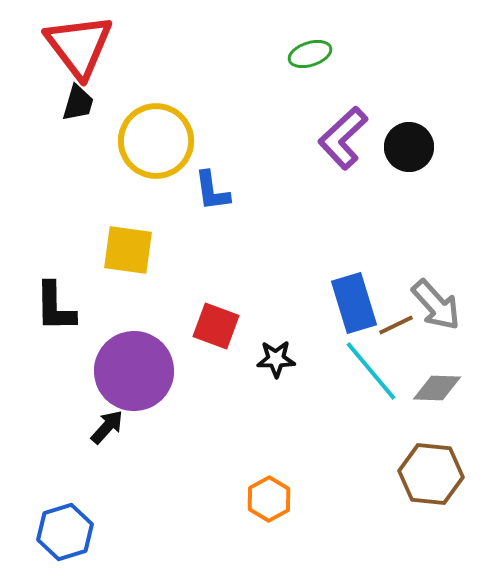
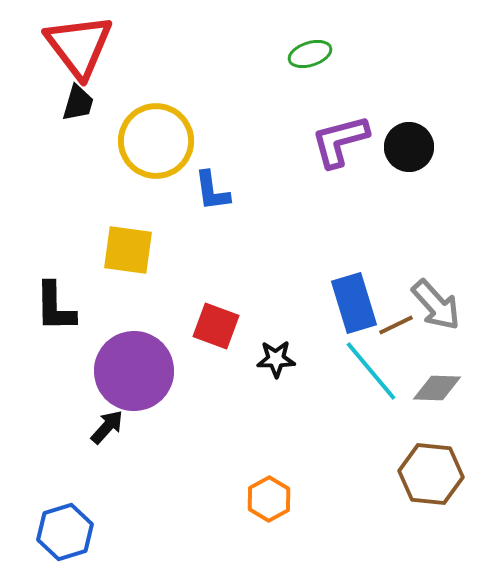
purple L-shape: moved 3 px left, 3 px down; rotated 28 degrees clockwise
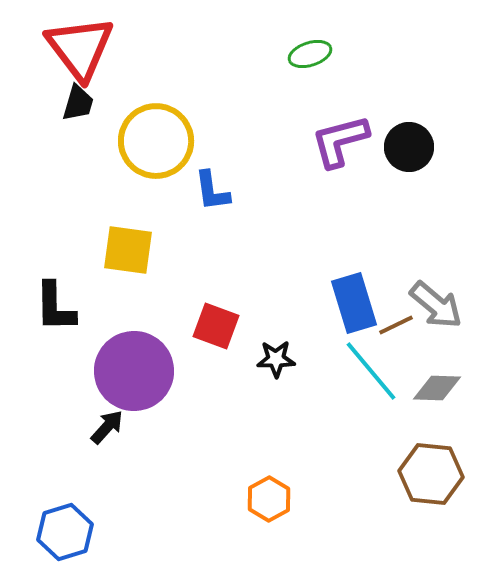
red triangle: moved 1 px right, 2 px down
gray arrow: rotated 8 degrees counterclockwise
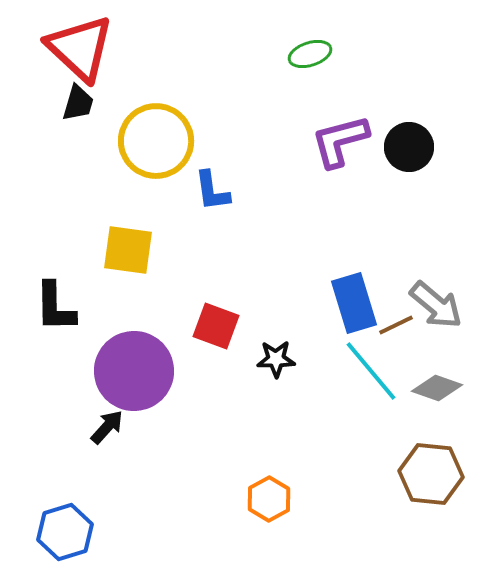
red triangle: rotated 10 degrees counterclockwise
gray diamond: rotated 18 degrees clockwise
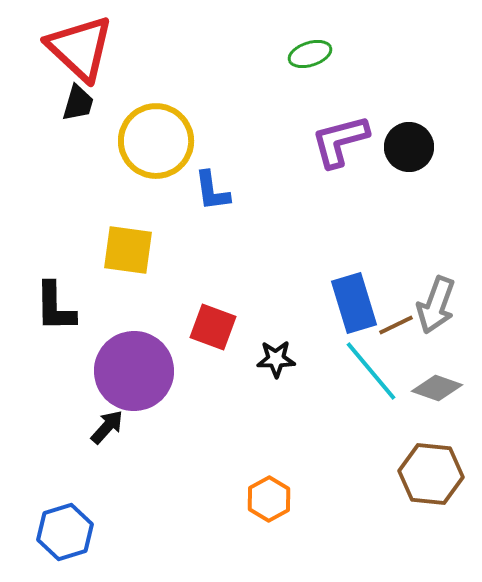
gray arrow: rotated 70 degrees clockwise
red square: moved 3 px left, 1 px down
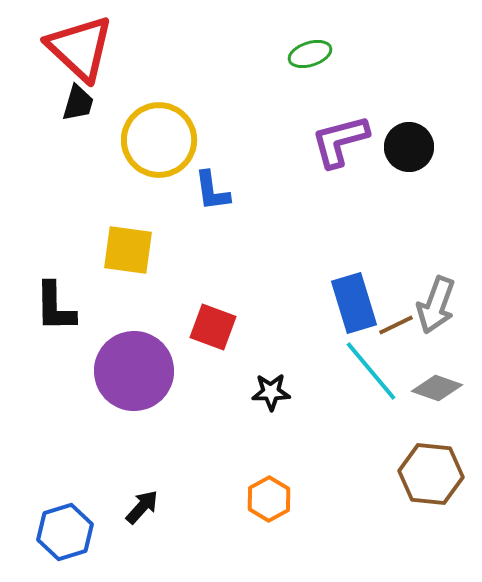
yellow circle: moved 3 px right, 1 px up
black star: moved 5 px left, 33 px down
black arrow: moved 35 px right, 80 px down
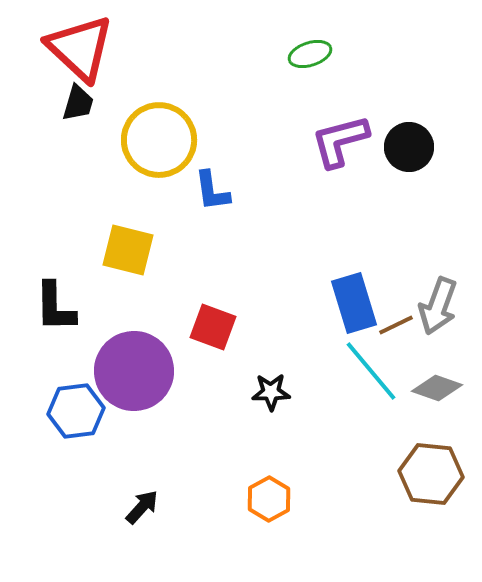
yellow square: rotated 6 degrees clockwise
gray arrow: moved 2 px right, 1 px down
blue hexagon: moved 11 px right, 121 px up; rotated 10 degrees clockwise
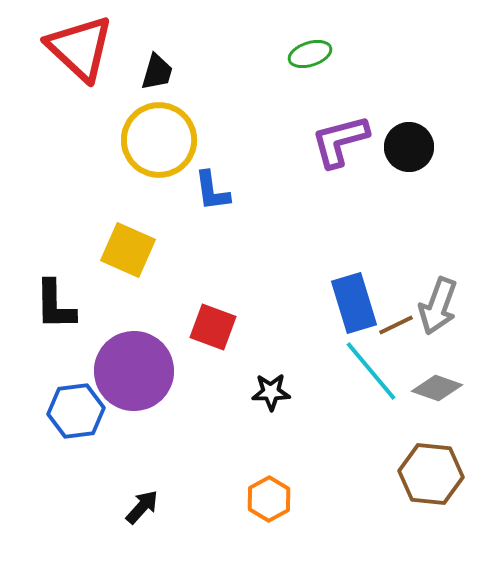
black trapezoid: moved 79 px right, 31 px up
yellow square: rotated 10 degrees clockwise
black L-shape: moved 2 px up
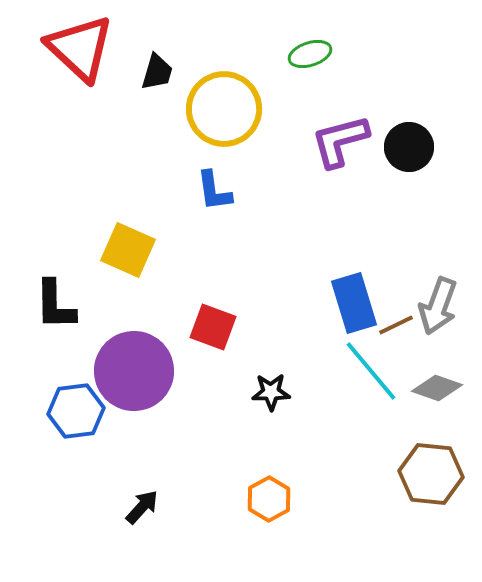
yellow circle: moved 65 px right, 31 px up
blue L-shape: moved 2 px right
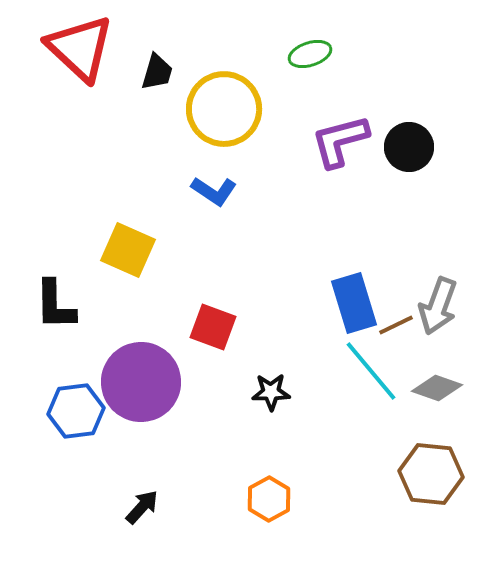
blue L-shape: rotated 48 degrees counterclockwise
purple circle: moved 7 px right, 11 px down
